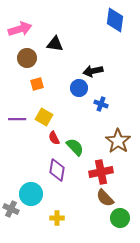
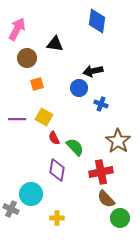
blue diamond: moved 18 px left, 1 px down
pink arrow: moved 3 px left; rotated 45 degrees counterclockwise
brown semicircle: moved 1 px right, 1 px down
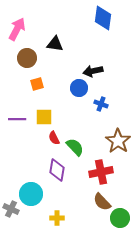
blue diamond: moved 6 px right, 3 px up
yellow square: rotated 30 degrees counterclockwise
brown semicircle: moved 4 px left, 3 px down
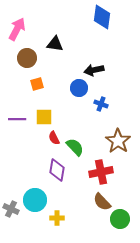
blue diamond: moved 1 px left, 1 px up
black arrow: moved 1 px right, 1 px up
cyan circle: moved 4 px right, 6 px down
green circle: moved 1 px down
